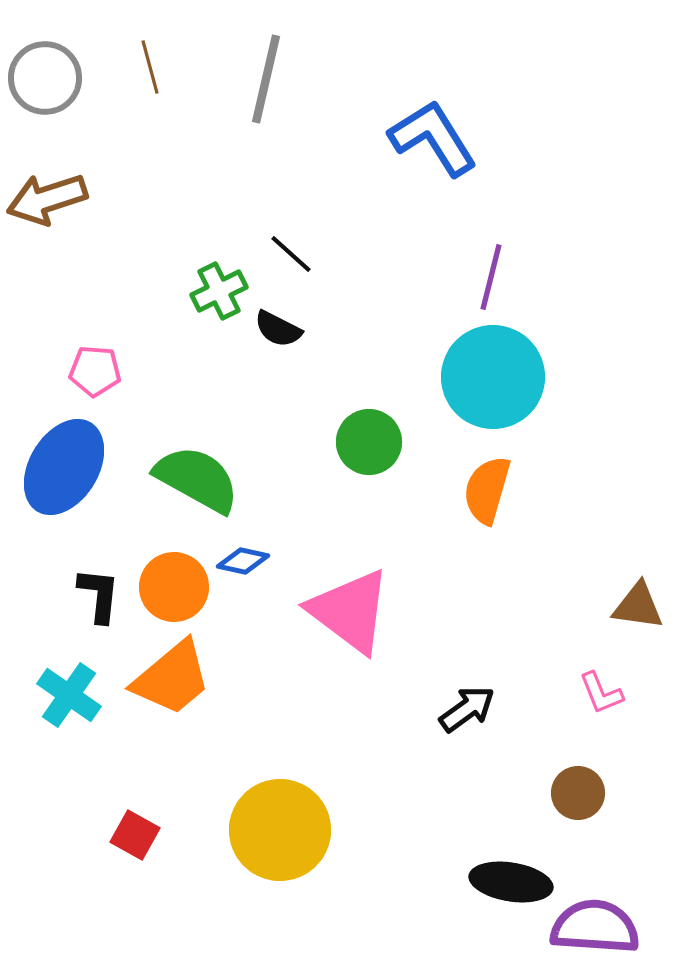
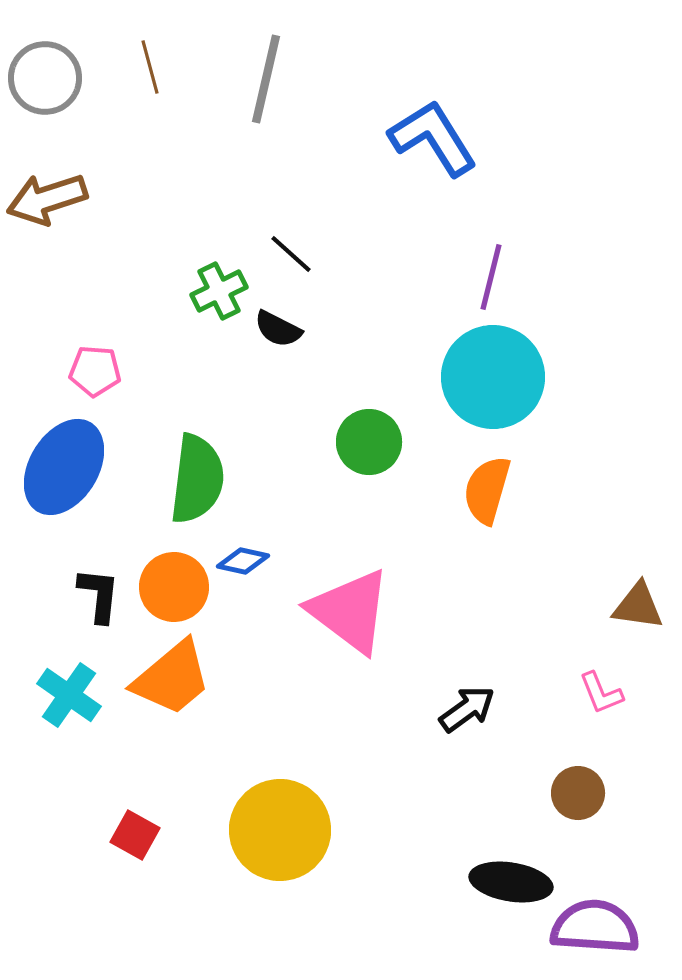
green semicircle: rotated 68 degrees clockwise
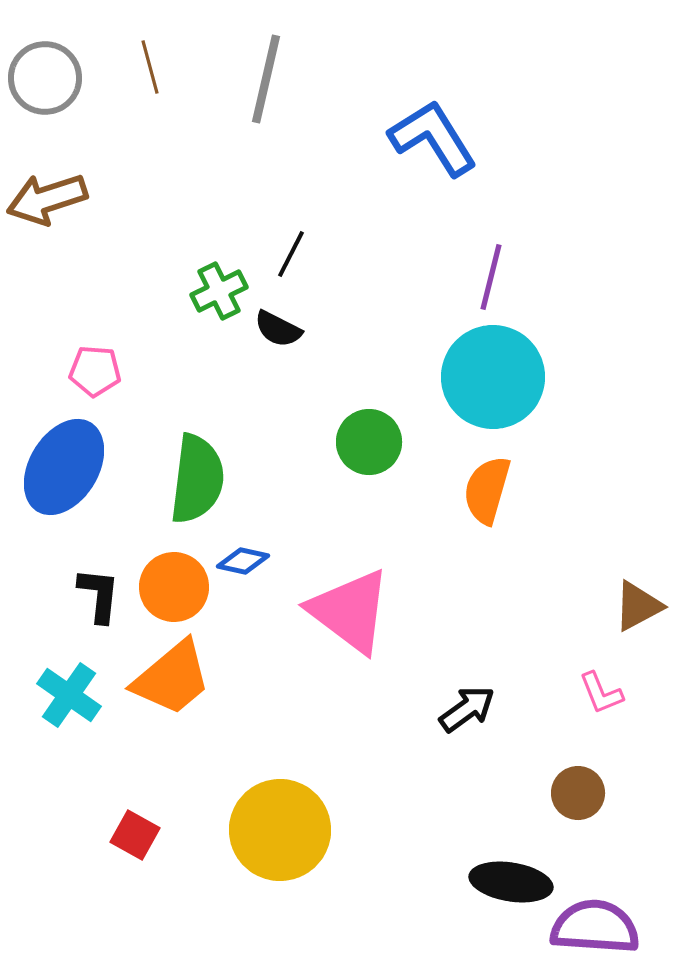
black line: rotated 75 degrees clockwise
brown triangle: rotated 36 degrees counterclockwise
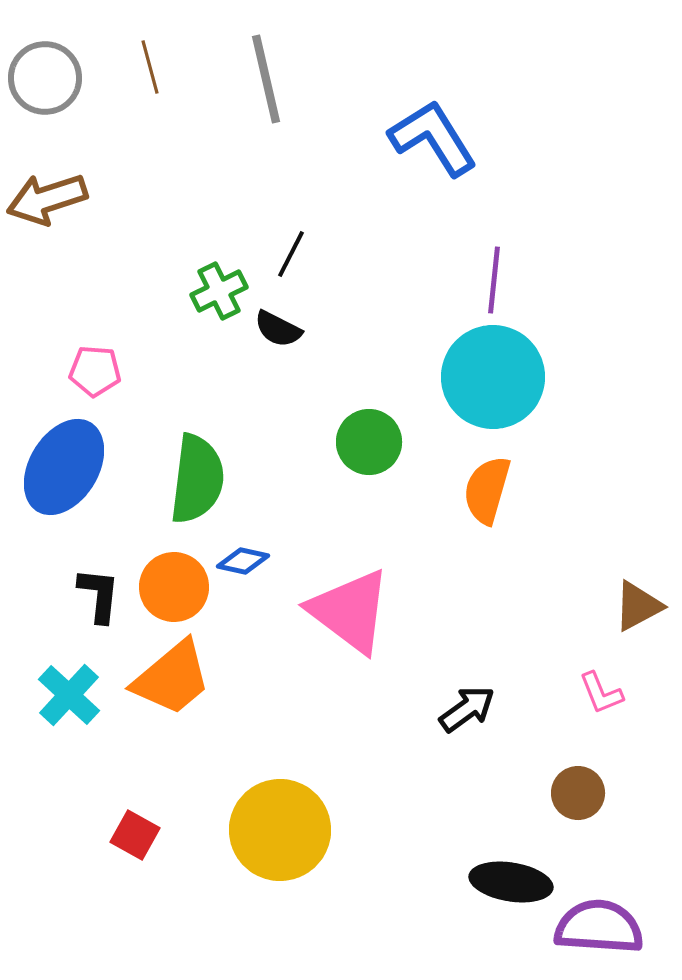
gray line: rotated 26 degrees counterclockwise
purple line: moved 3 px right, 3 px down; rotated 8 degrees counterclockwise
cyan cross: rotated 8 degrees clockwise
purple semicircle: moved 4 px right
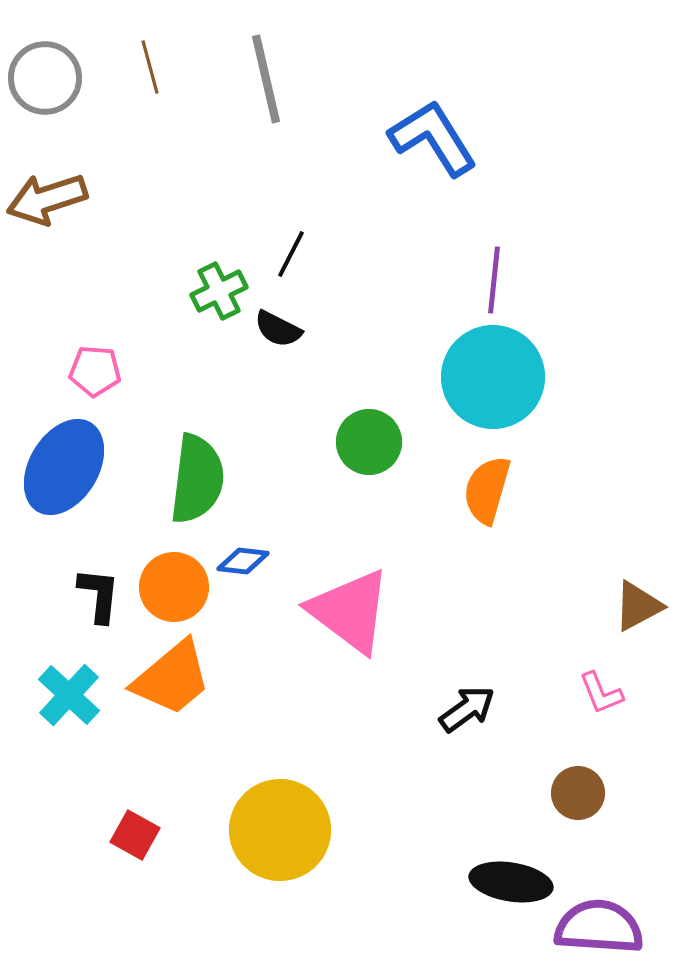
blue diamond: rotated 6 degrees counterclockwise
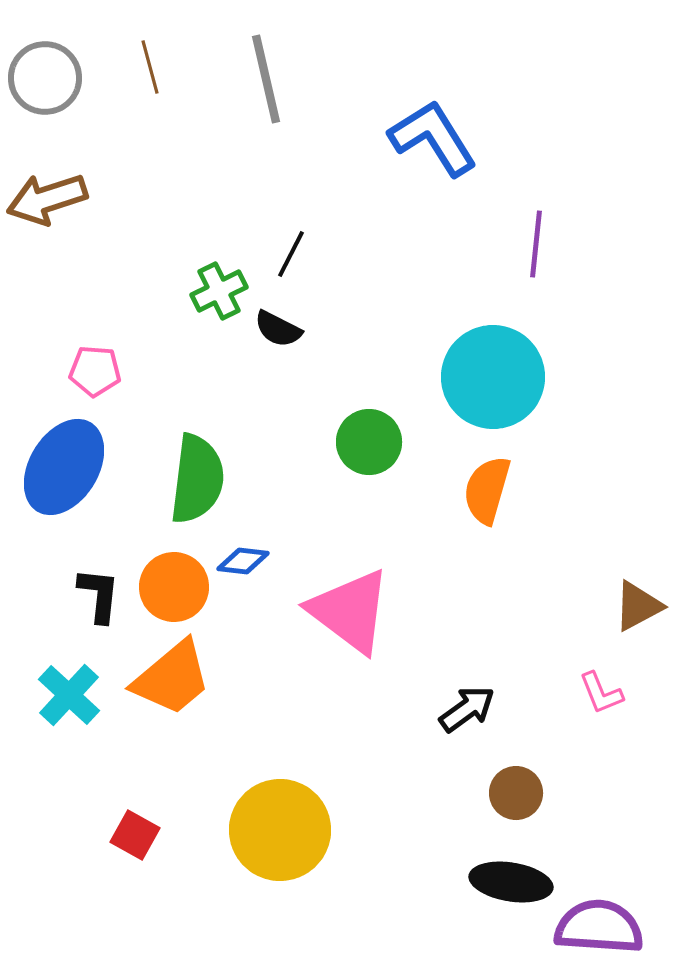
purple line: moved 42 px right, 36 px up
brown circle: moved 62 px left
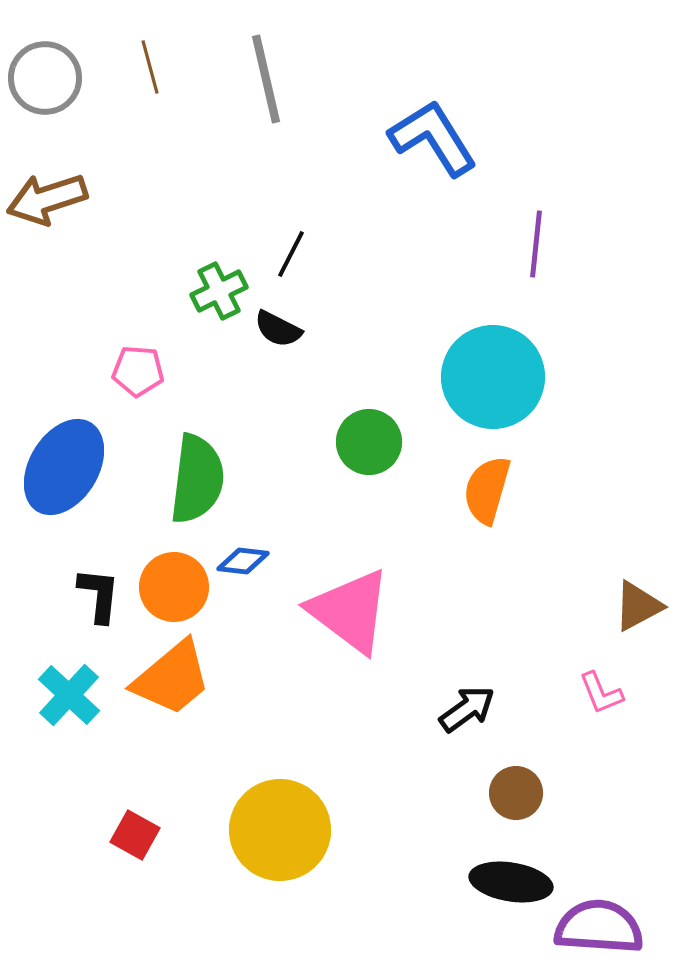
pink pentagon: moved 43 px right
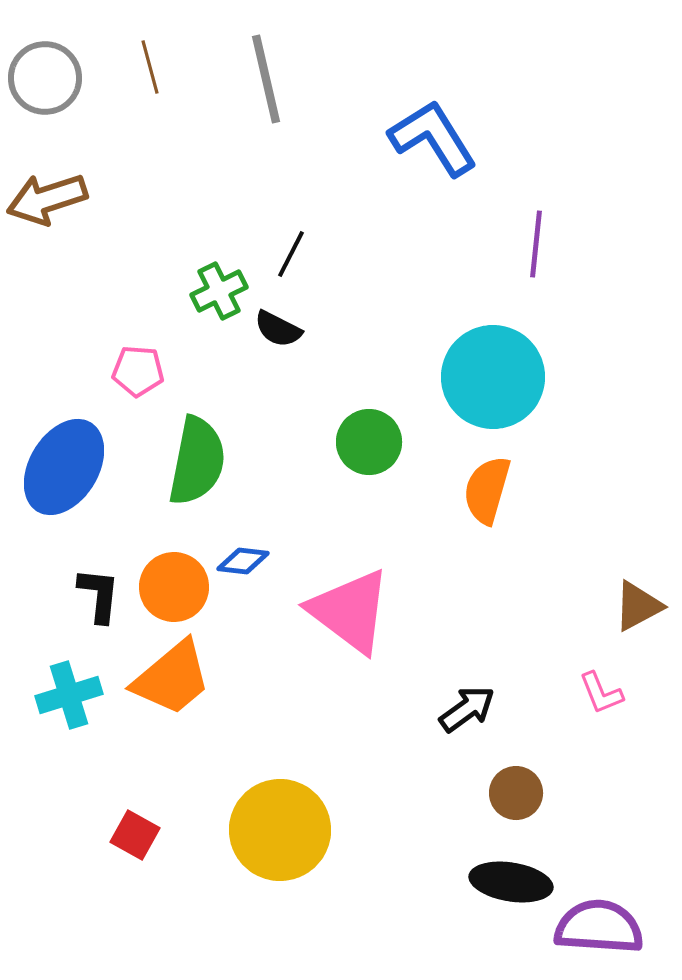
green semicircle: moved 18 px up; rotated 4 degrees clockwise
cyan cross: rotated 30 degrees clockwise
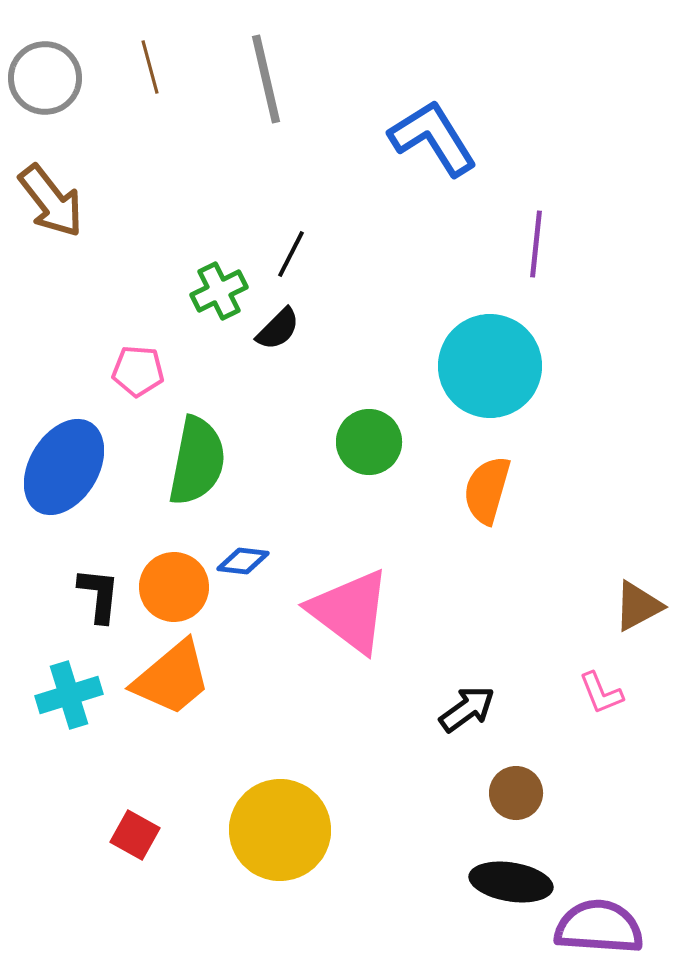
brown arrow: moved 4 px right, 2 px down; rotated 110 degrees counterclockwise
black semicircle: rotated 72 degrees counterclockwise
cyan circle: moved 3 px left, 11 px up
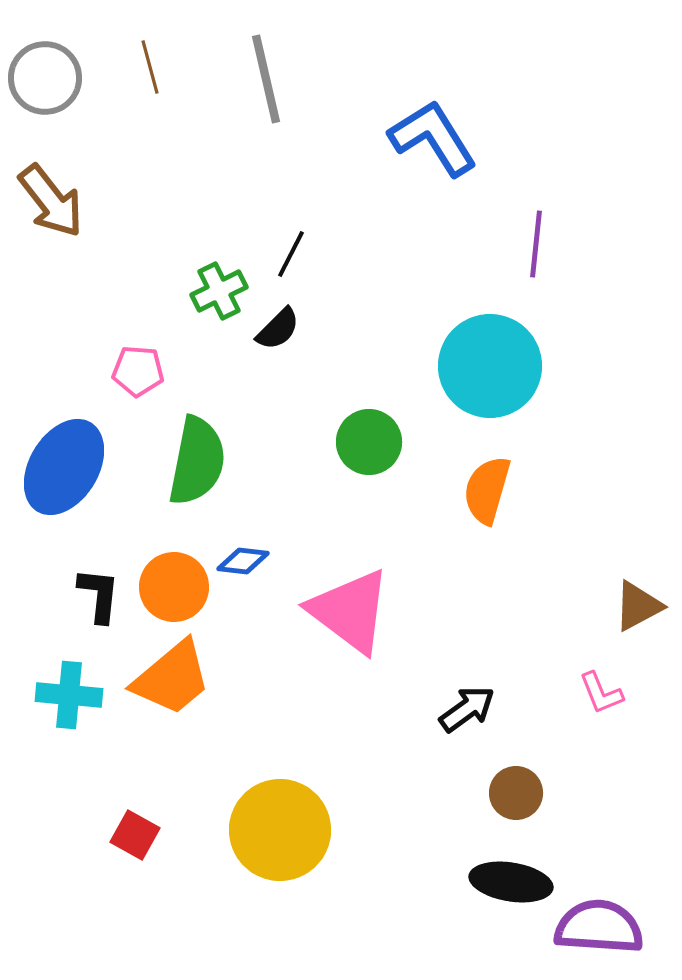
cyan cross: rotated 22 degrees clockwise
